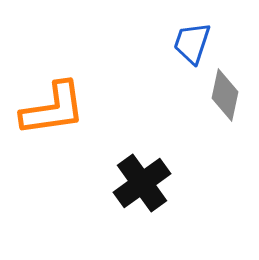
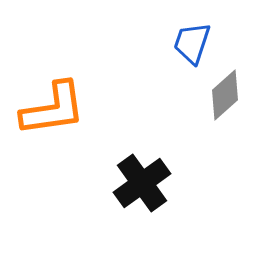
gray diamond: rotated 36 degrees clockwise
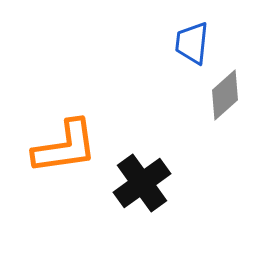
blue trapezoid: rotated 12 degrees counterclockwise
orange L-shape: moved 12 px right, 38 px down
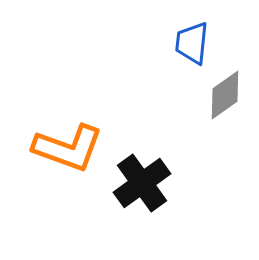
gray diamond: rotated 6 degrees clockwise
orange L-shape: moved 3 px right, 1 px down; rotated 28 degrees clockwise
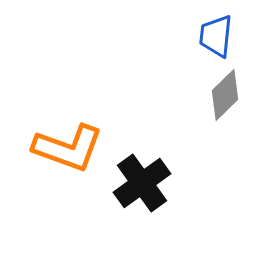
blue trapezoid: moved 24 px right, 7 px up
gray diamond: rotated 9 degrees counterclockwise
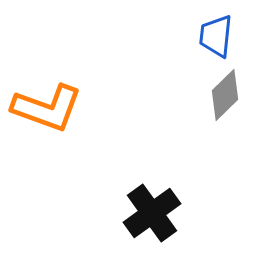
orange L-shape: moved 21 px left, 40 px up
black cross: moved 10 px right, 30 px down
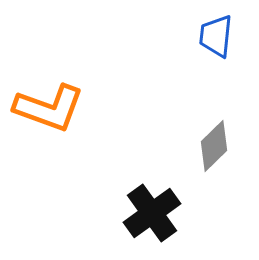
gray diamond: moved 11 px left, 51 px down
orange L-shape: moved 2 px right
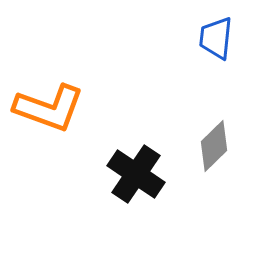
blue trapezoid: moved 2 px down
black cross: moved 16 px left, 39 px up; rotated 20 degrees counterclockwise
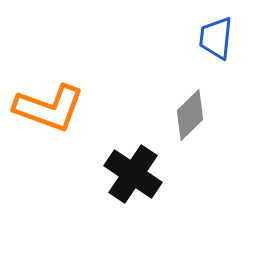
gray diamond: moved 24 px left, 31 px up
black cross: moved 3 px left
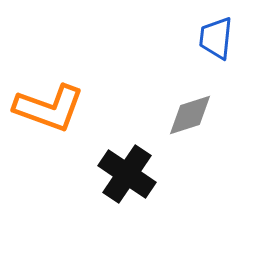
gray diamond: rotated 27 degrees clockwise
black cross: moved 6 px left
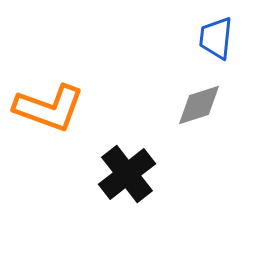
gray diamond: moved 9 px right, 10 px up
black cross: rotated 18 degrees clockwise
